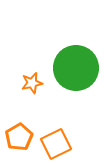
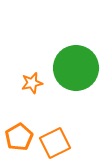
orange square: moved 1 px left, 1 px up
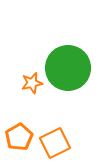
green circle: moved 8 px left
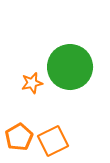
green circle: moved 2 px right, 1 px up
orange square: moved 2 px left, 2 px up
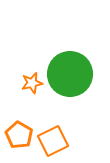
green circle: moved 7 px down
orange pentagon: moved 2 px up; rotated 12 degrees counterclockwise
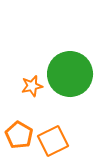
orange star: moved 3 px down
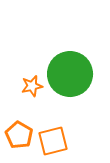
orange square: rotated 12 degrees clockwise
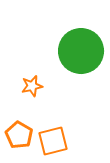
green circle: moved 11 px right, 23 px up
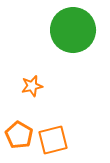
green circle: moved 8 px left, 21 px up
orange square: moved 1 px up
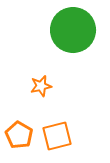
orange star: moved 9 px right
orange square: moved 4 px right, 4 px up
